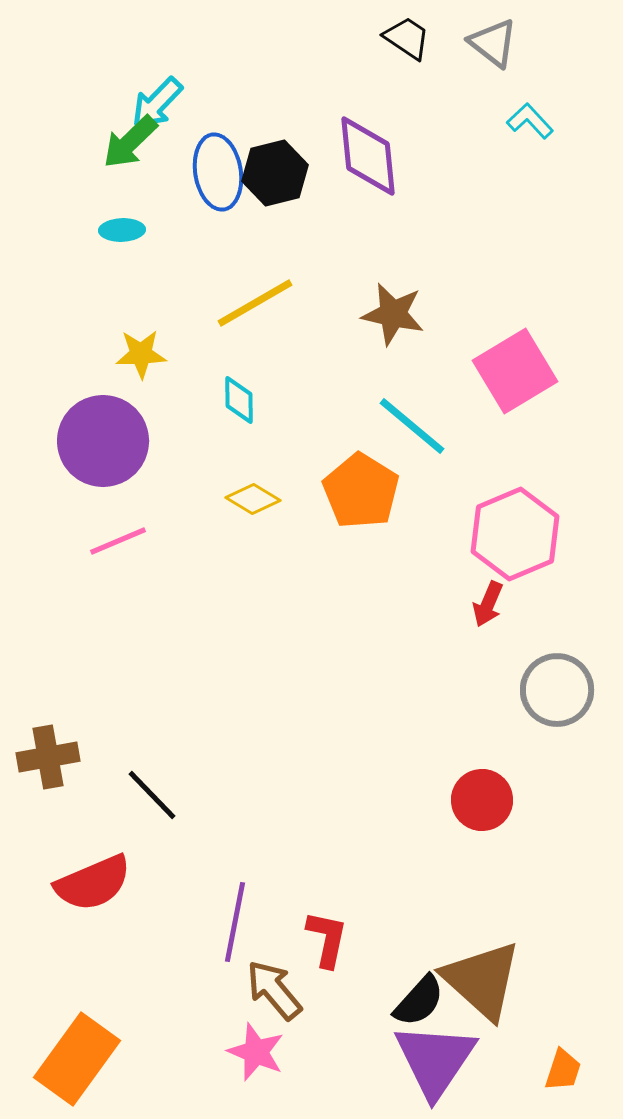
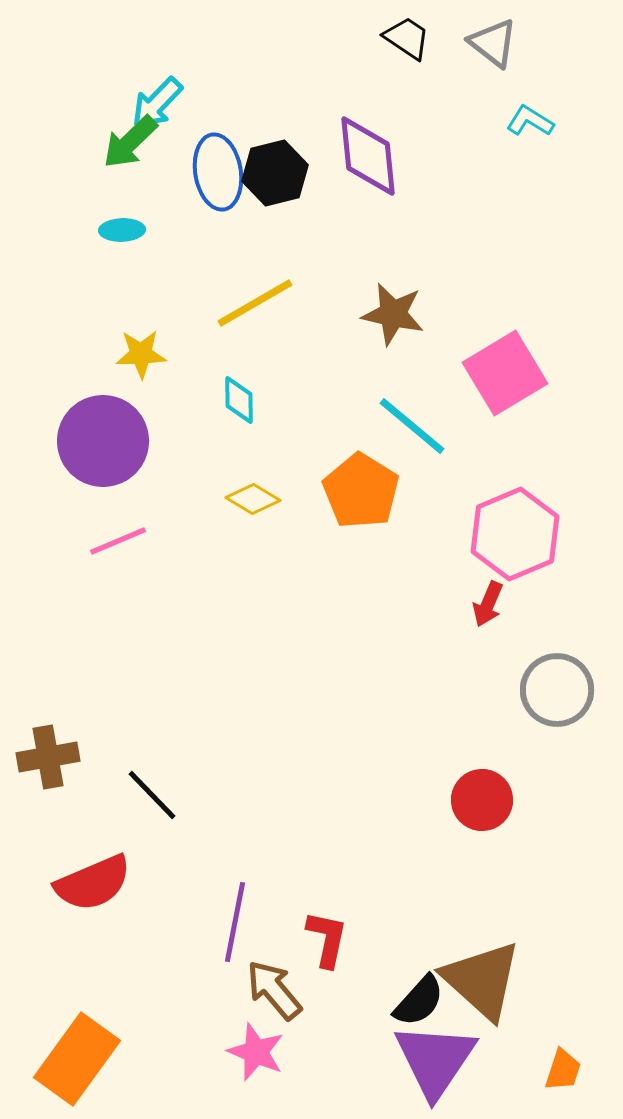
cyan L-shape: rotated 15 degrees counterclockwise
pink square: moved 10 px left, 2 px down
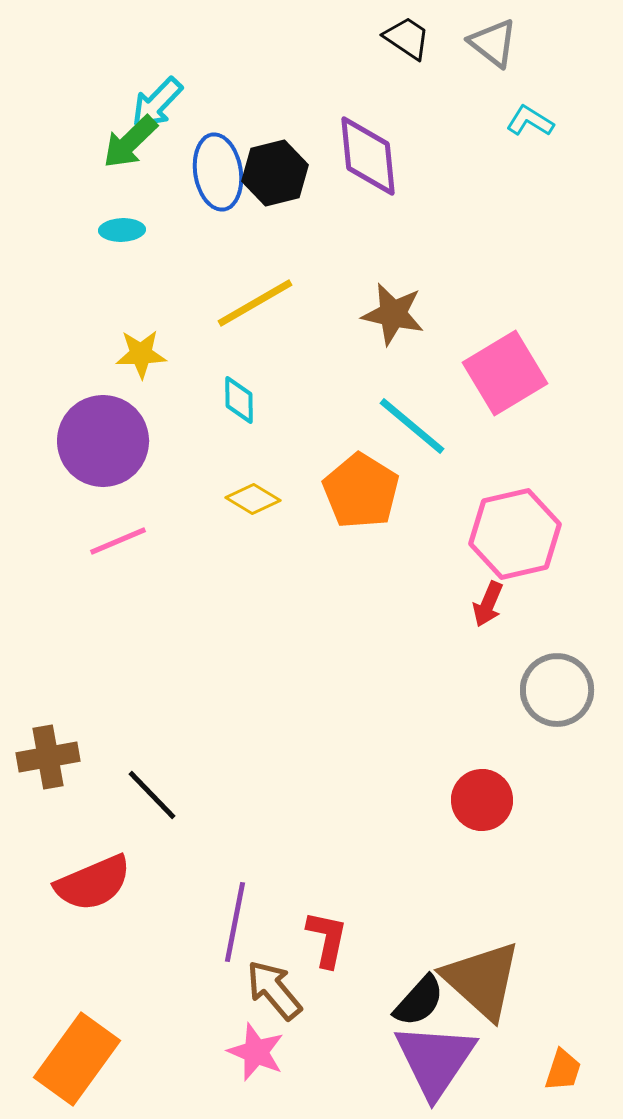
pink hexagon: rotated 10 degrees clockwise
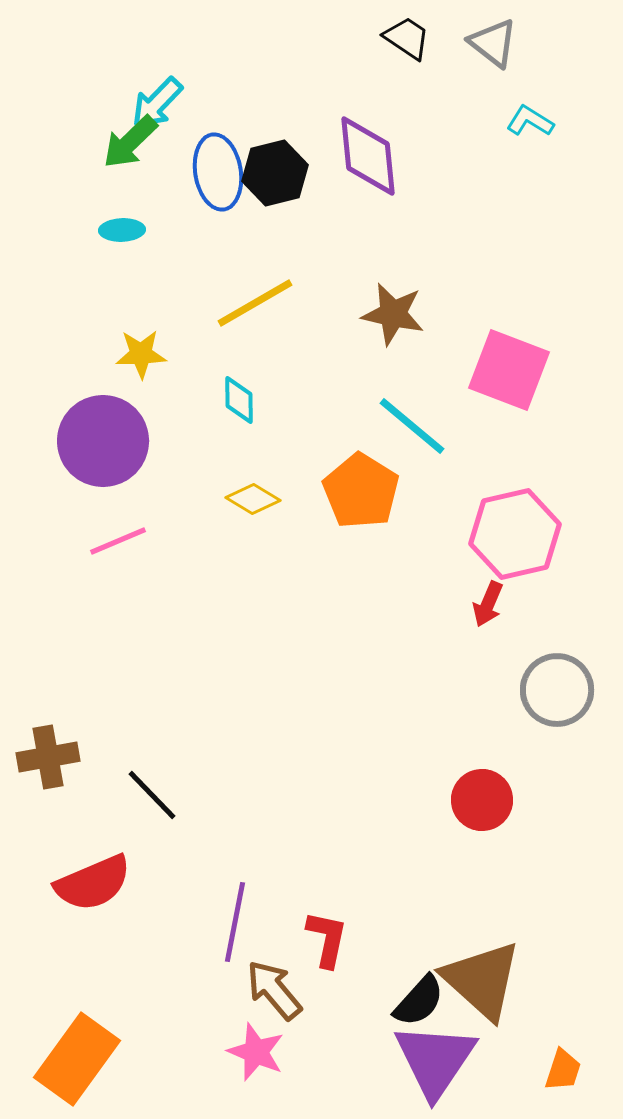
pink square: moved 4 px right, 3 px up; rotated 38 degrees counterclockwise
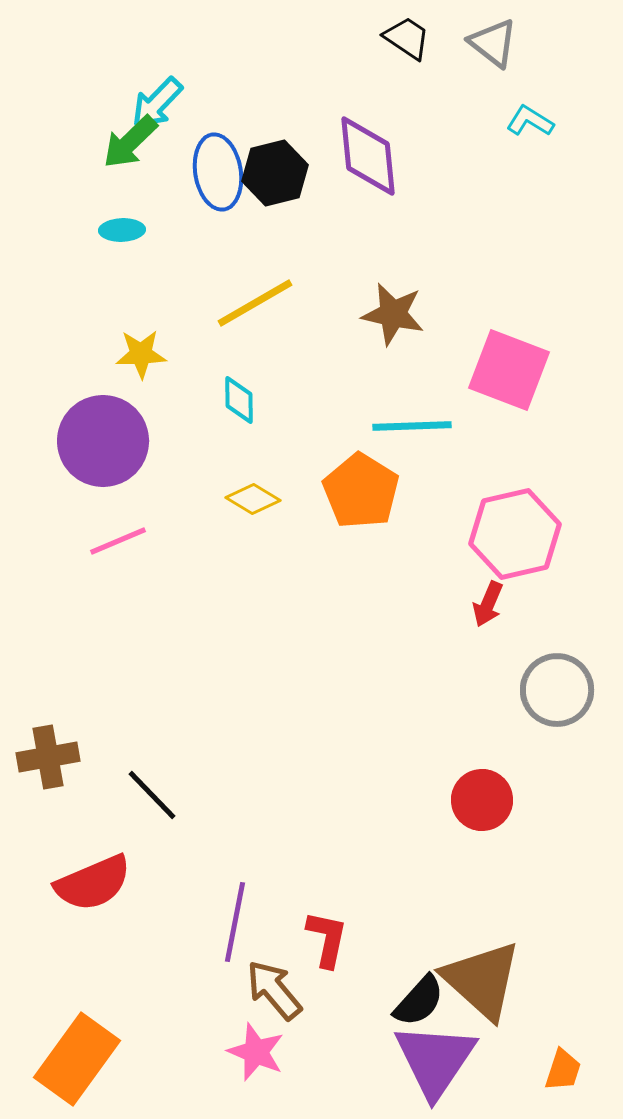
cyan line: rotated 42 degrees counterclockwise
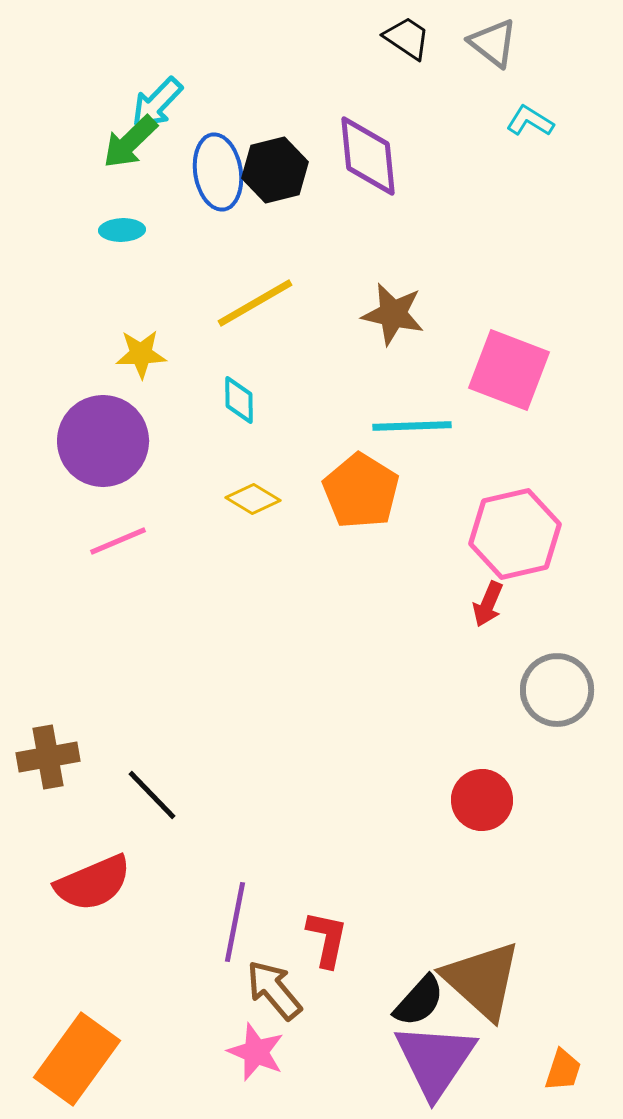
black hexagon: moved 3 px up
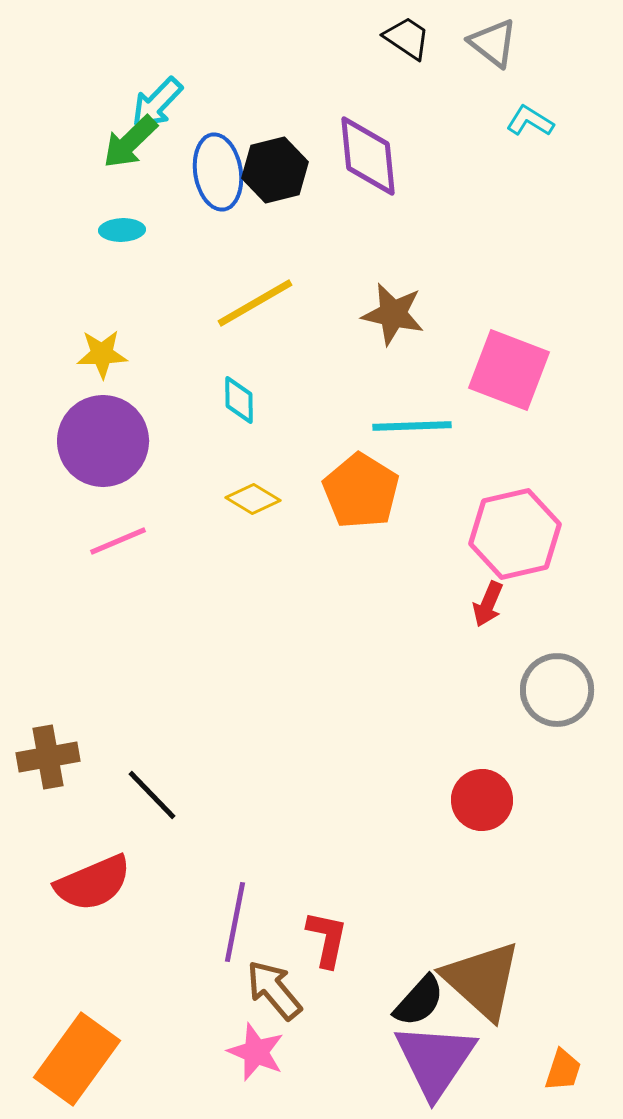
yellow star: moved 39 px left
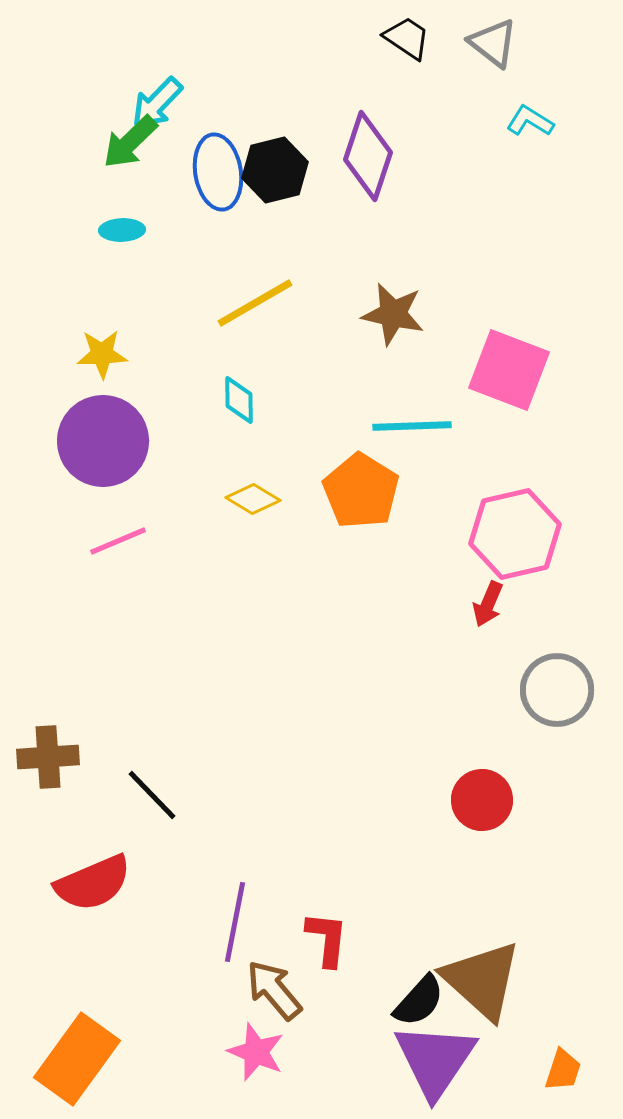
purple diamond: rotated 24 degrees clockwise
brown cross: rotated 6 degrees clockwise
red L-shape: rotated 6 degrees counterclockwise
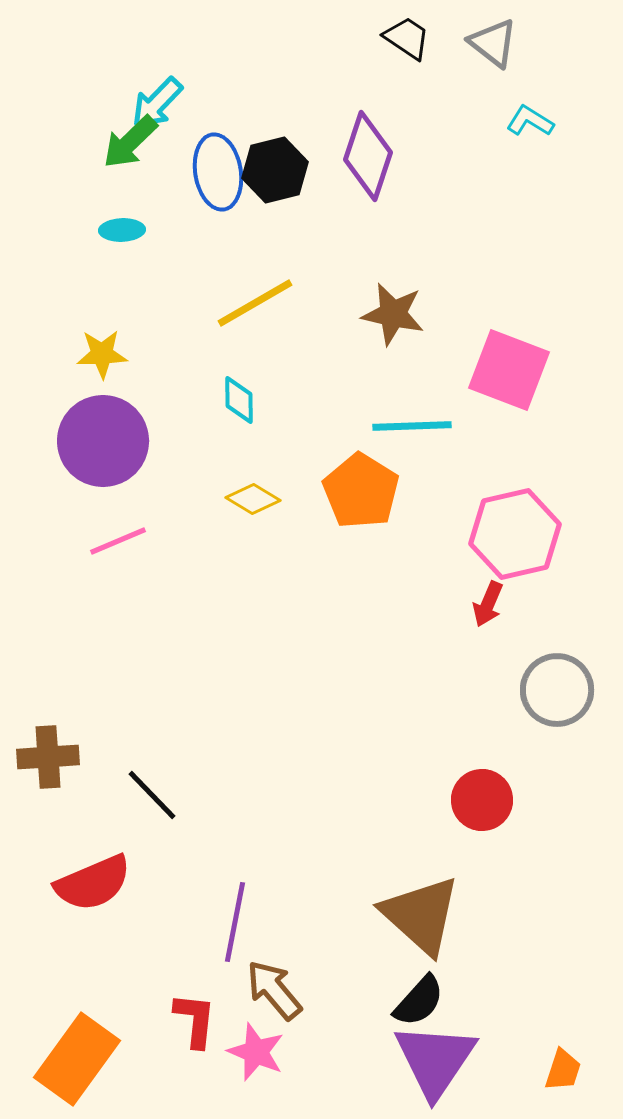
red L-shape: moved 132 px left, 81 px down
brown triangle: moved 61 px left, 65 px up
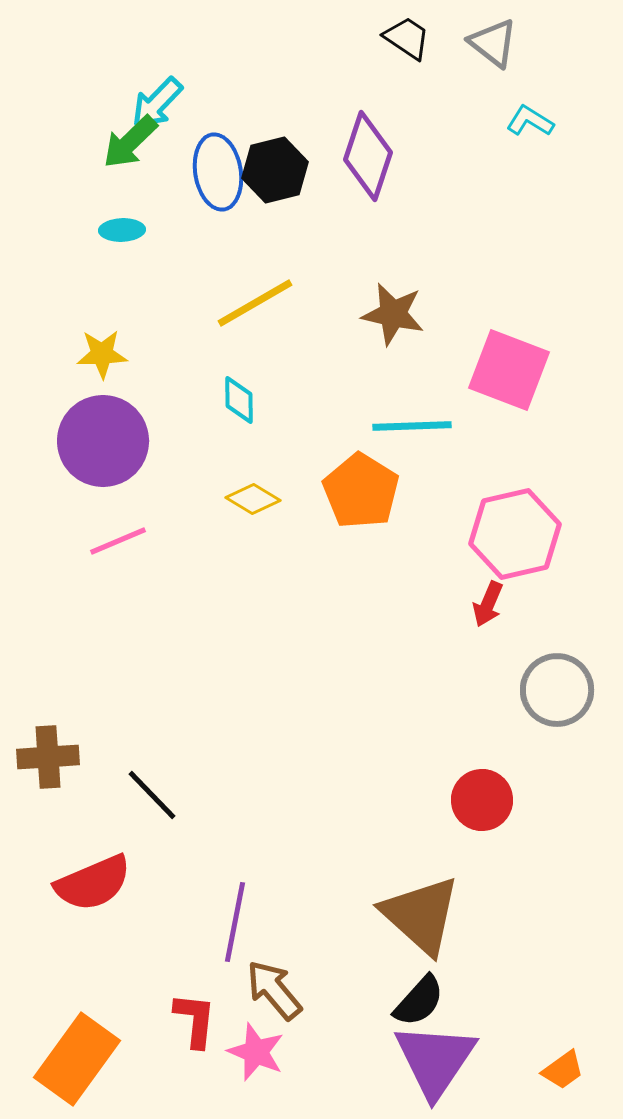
orange trapezoid: rotated 36 degrees clockwise
